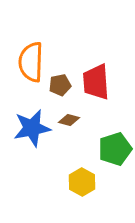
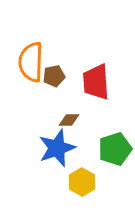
brown pentagon: moved 6 px left, 9 px up
brown diamond: rotated 15 degrees counterclockwise
blue star: moved 25 px right, 20 px down; rotated 9 degrees counterclockwise
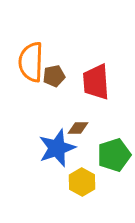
brown diamond: moved 9 px right, 8 px down
green pentagon: moved 1 px left, 6 px down
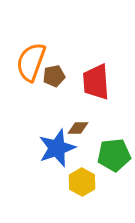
orange semicircle: rotated 18 degrees clockwise
green pentagon: rotated 12 degrees clockwise
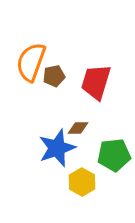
red trapezoid: rotated 21 degrees clockwise
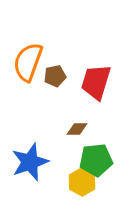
orange semicircle: moved 3 px left
brown pentagon: moved 1 px right
brown diamond: moved 1 px left, 1 px down
blue star: moved 27 px left, 14 px down
green pentagon: moved 18 px left, 5 px down
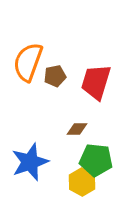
green pentagon: rotated 12 degrees clockwise
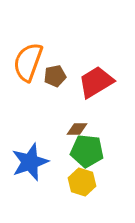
red trapezoid: rotated 42 degrees clockwise
green pentagon: moved 9 px left, 9 px up
yellow hexagon: rotated 12 degrees counterclockwise
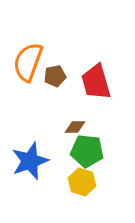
red trapezoid: rotated 75 degrees counterclockwise
brown diamond: moved 2 px left, 2 px up
blue star: moved 1 px up
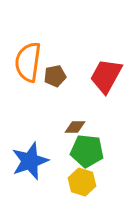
orange semicircle: rotated 12 degrees counterclockwise
red trapezoid: moved 10 px right, 6 px up; rotated 45 degrees clockwise
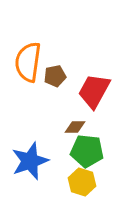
red trapezoid: moved 12 px left, 15 px down
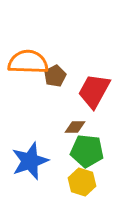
orange semicircle: rotated 84 degrees clockwise
brown pentagon: rotated 15 degrees counterclockwise
